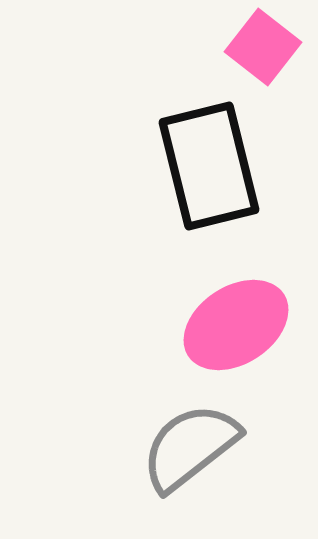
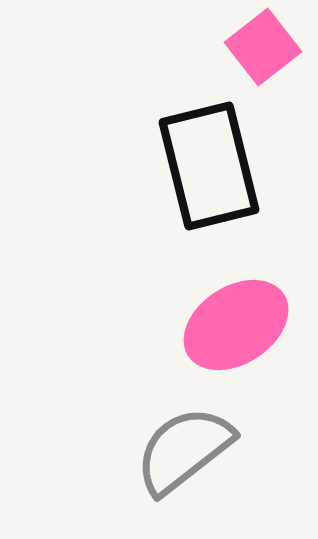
pink square: rotated 14 degrees clockwise
gray semicircle: moved 6 px left, 3 px down
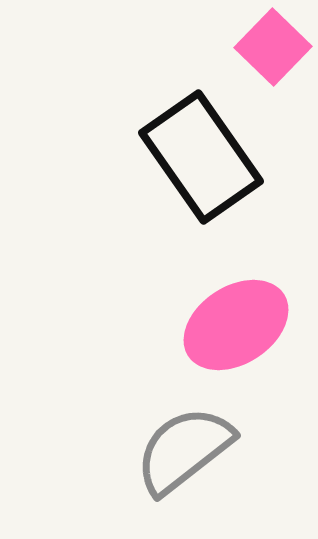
pink square: moved 10 px right; rotated 8 degrees counterclockwise
black rectangle: moved 8 px left, 9 px up; rotated 21 degrees counterclockwise
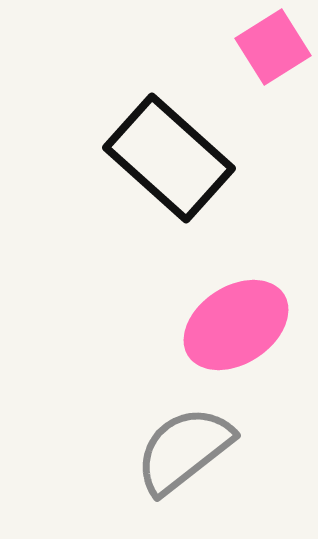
pink square: rotated 14 degrees clockwise
black rectangle: moved 32 px left, 1 px down; rotated 13 degrees counterclockwise
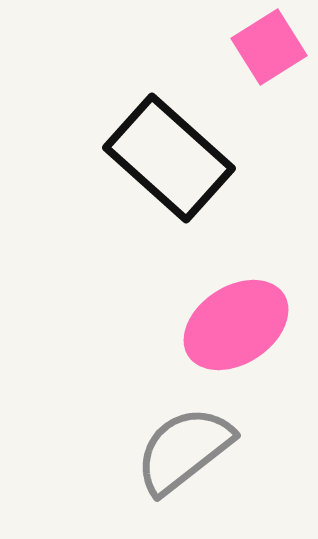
pink square: moved 4 px left
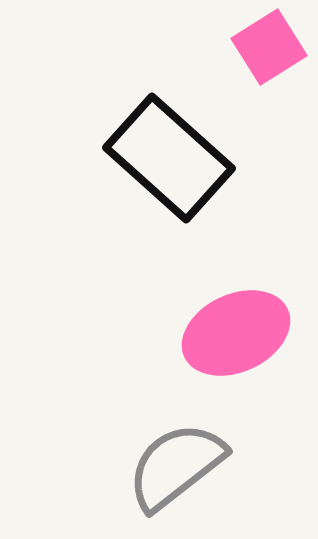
pink ellipse: moved 8 px down; rotated 8 degrees clockwise
gray semicircle: moved 8 px left, 16 px down
